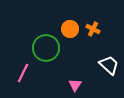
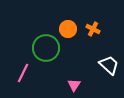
orange circle: moved 2 px left
pink triangle: moved 1 px left
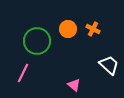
green circle: moved 9 px left, 7 px up
pink triangle: rotated 24 degrees counterclockwise
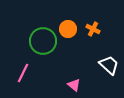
green circle: moved 6 px right
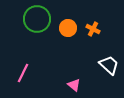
orange circle: moved 1 px up
green circle: moved 6 px left, 22 px up
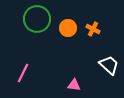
pink triangle: rotated 32 degrees counterclockwise
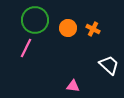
green circle: moved 2 px left, 1 px down
pink line: moved 3 px right, 25 px up
pink triangle: moved 1 px left, 1 px down
